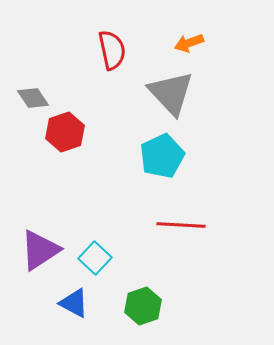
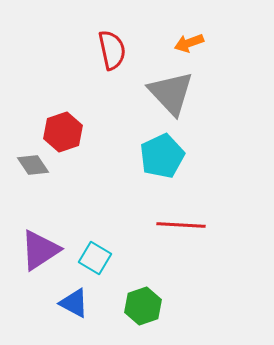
gray diamond: moved 67 px down
red hexagon: moved 2 px left
cyan square: rotated 12 degrees counterclockwise
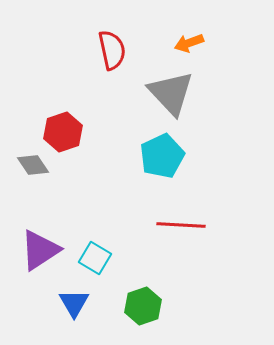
blue triangle: rotated 32 degrees clockwise
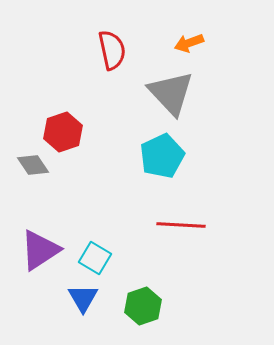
blue triangle: moved 9 px right, 5 px up
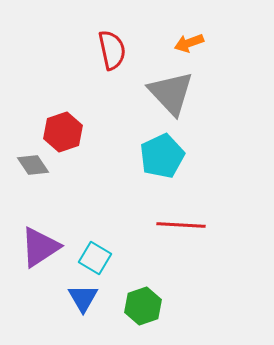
purple triangle: moved 3 px up
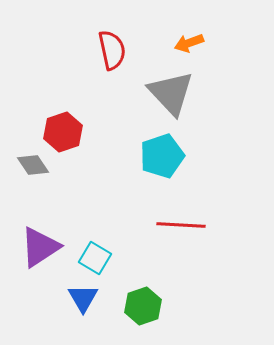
cyan pentagon: rotated 6 degrees clockwise
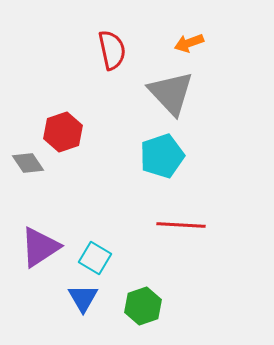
gray diamond: moved 5 px left, 2 px up
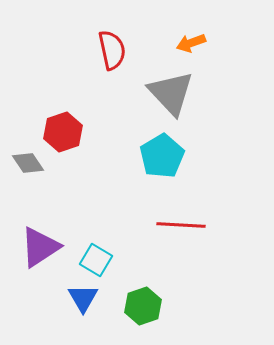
orange arrow: moved 2 px right
cyan pentagon: rotated 12 degrees counterclockwise
cyan square: moved 1 px right, 2 px down
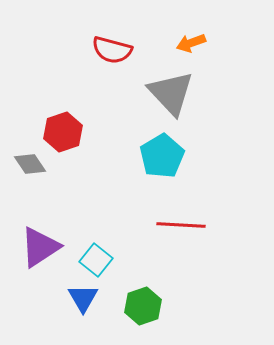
red semicircle: rotated 117 degrees clockwise
gray diamond: moved 2 px right, 1 px down
cyan square: rotated 8 degrees clockwise
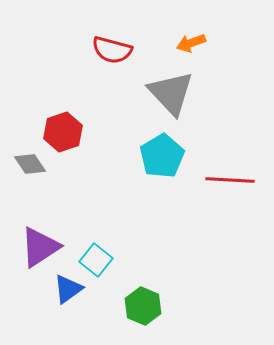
red line: moved 49 px right, 45 px up
blue triangle: moved 15 px left, 9 px up; rotated 24 degrees clockwise
green hexagon: rotated 18 degrees counterclockwise
